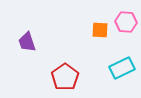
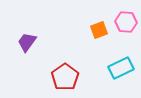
orange square: moved 1 px left; rotated 24 degrees counterclockwise
purple trapezoid: rotated 55 degrees clockwise
cyan rectangle: moved 1 px left
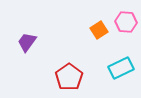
orange square: rotated 12 degrees counterclockwise
red pentagon: moved 4 px right
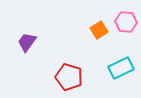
red pentagon: rotated 20 degrees counterclockwise
